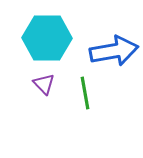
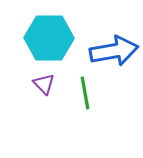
cyan hexagon: moved 2 px right
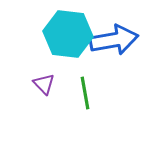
cyan hexagon: moved 19 px right, 4 px up; rotated 6 degrees clockwise
blue arrow: moved 11 px up
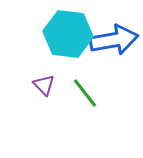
purple triangle: moved 1 px down
green line: rotated 28 degrees counterclockwise
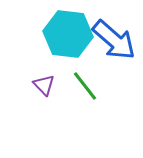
blue arrow: rotated 51 degrees clockwise
green line: moved 7 px up
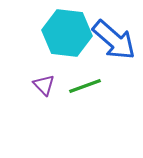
cyan hexagon: moved 1 px left, 1 px up
green line: rotated 72 degrees counterclockwise
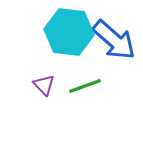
cyan hexagon: moved 2 px right, 1 px up
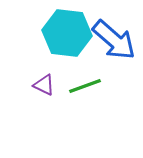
cyan hexagon: moved 2 px left, 1 px down
purple triangle: rotated 20 degrees counterclockwise
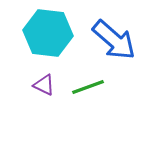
cyan hexagon: moved 19 px left
green line: moved 3 px right, 1 px down
